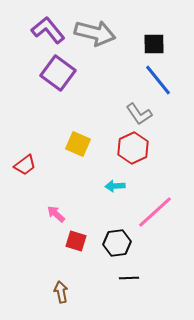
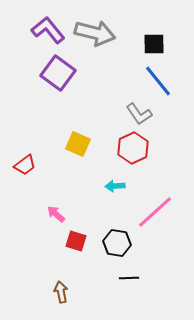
blue line: moved 1 px down
black hexagon: rotated 16 degrees clockwise
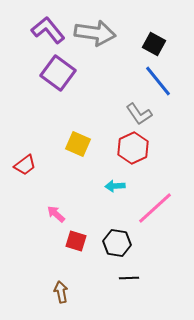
gray arrow: rotated 6 degrees counterclockwise
black square: rotated 30 degrees clockwise
pink line: moved 4 px up
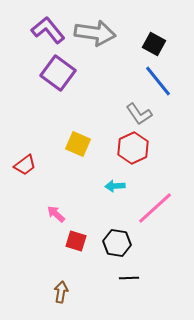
brown arrow: rotated 20 degrees clockwise
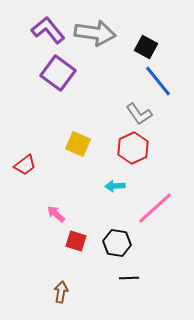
black square: moved 8 px left, 3 px down
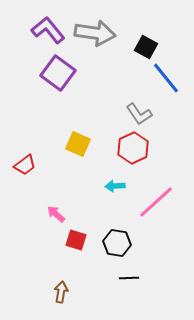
blue line: moved 8 px right, 3 px up
pink line: moved 1 px right, 6 px up
red square: moved 1 px up
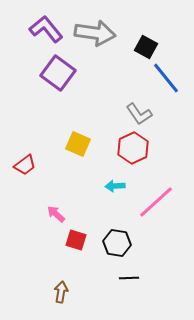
purple L-shape: moved 2 px left, 1 px up
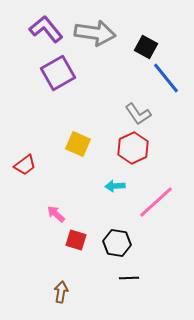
purple square: rotated 24 degrees clockwise
gray L-shape: moved 1 px left
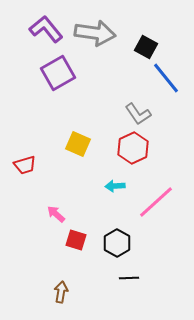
red trapezoid: rotated 20 degrees clockwise
black hexagon: rotated 20 degrees clockwise
